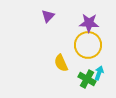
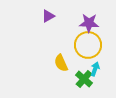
purple triangle: rotated 16 degrees clockwise
cyan arrow: moved 4 px left, 4 px up
green cross: moved 3 px left; rotated 12 degrees clockwise
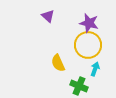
purple triangle: rotated 48 degrees counterclockwise
purple star: rotated 12 degrees clockwise
yellow semicircle: moved 3 px left
green cross: moved 5 px left, 7 px down; rotated 18 degrees counterclockwise
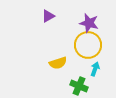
purple triangle: rotated 48 degrees clockwise
yellow semicircle: rotated 84 degrees counterclockwise
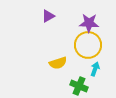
purple star: rotated 12 degrees counterclockwise
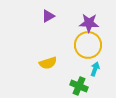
yellow semicircle: moved 10 px left
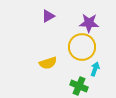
yellow circle: moved 6 px left, 2 px down
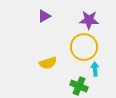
purple triangle: moved 4 px left
purple star: moved 3 px up
yellow circle: moved 2 px right
cyan arrow: rotated 24 degrees counterclockwise
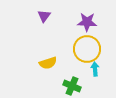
purple triangle: rotated 24 degrees counterclockwise
purple star: moved 2 px left, 2 px down
yellow circle: moved 3 px right, 2 px down
green cross: moved 7 px left
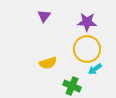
cyan arrow: rotated 120 degrees counterclockwise
